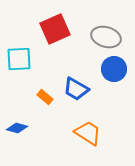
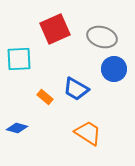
gray ellipse: moved 4 px left
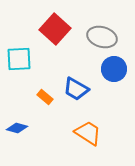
red square: rotated 24 degrees counterclockwise
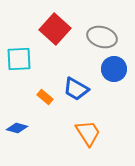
orange trapezoid: rotated 24 degrees clockwise
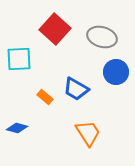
blue circle: moved 2 px right, 3 px down
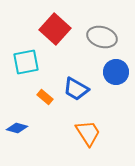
cyan square: moved 7 px right, 3 px down; rotated 8 degrees counterclockwise
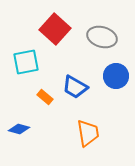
blue circle: moved 4 px down
blue trapezoid: moved 1 px left, 2 px up
blue diamond: moved 2 px right, 1 px down
orange trapezoid: rotated 24 degrees clockwise
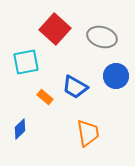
blue diamond: moved 1 px right; rotated 60 degrees counterclockwise
